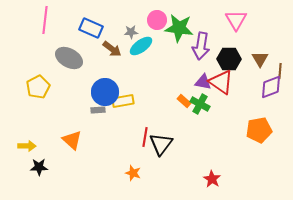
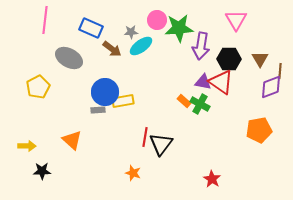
green star: rotated 12 degrees counterclockwise
black star: moved 3 px right, 4 px down
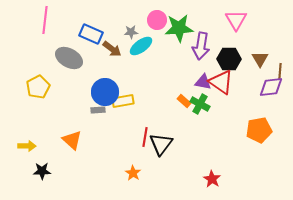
blue rectangle: moved 6 px down
purple diamond: rotated 15 degrees clockwise
orange star: rotated 14 degrees clockwise
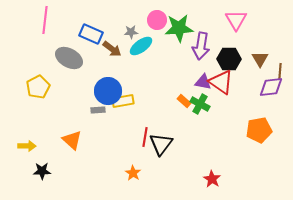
blue circle: moved 3 px right, 1 px up
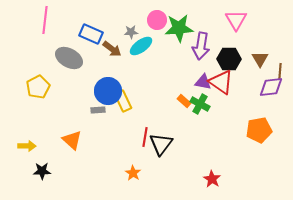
yellow rectangle: rotated 75 degrees clockwise
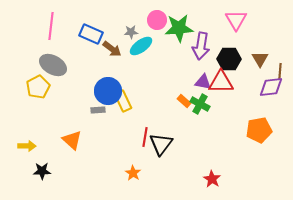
pink line: moved 6 px right, 6 px down
gray ellipse: moved 16 px left, 7 px down
red triangle: rotated 36 degrees counterclockwise
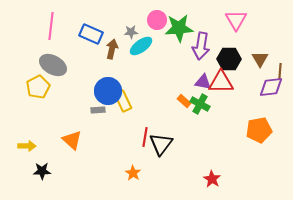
brown arrow: rotated 114 degrees counterclockwise
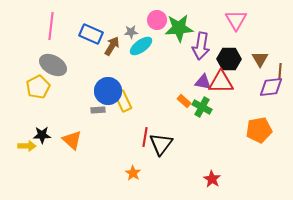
brown arrow: moved 3 px up; rotated 18 degrees clockwise
green cross: moved 2 px right, 3 px down
black star: moved 36 px up
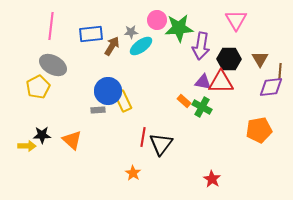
blue rectangle: rotated 30 degrees counterclockwise
red line: moved 2 px left
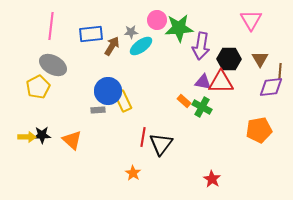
pink triangle: moved 15 px right
yellow arrow: moved 9 px up
